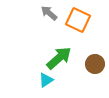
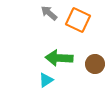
green arrow: rotated 136 degrees counterclockwise
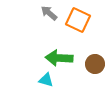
cyan triangle: rotated 49 degrees clockwise
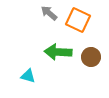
green arrow: moved 1 px left, 6 px up
brown circle: moved 4 px left, 7 px up
cyan triangle: moved 18 px left, 4 px up
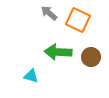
cyan triangle: moved 3 px right
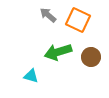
gray arrow: moved 1 px left, 2 px down
green arrow: rotated 20 degrees counterclockwise
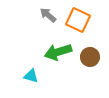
brown circle: moved 1 px left
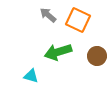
brown circle: moved 7 px right, 1 px up
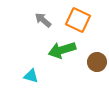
gray arrow: moved 5 px left, 5 px down
green arrow: moved 4 px right, 2 px up
brown circle: moved 6 px down
